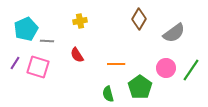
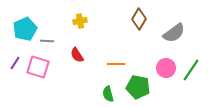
cyan pentagon: moved 1 px left
green pentagon: moved 2 px left; rotated 25 degrees counterclockwise
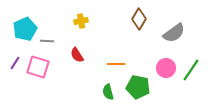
yellow cross: moved 1 px right
green semicircle: moved 2 px up
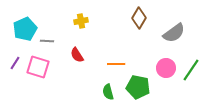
brown diamond: moved 1 px up
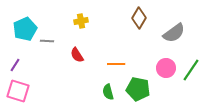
purple line: moved 2 px down
pink square: moved 20 px left, 24 px down
green pentagon: moved 2 px down
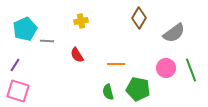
green line: rotated 55 degrees counterclockwise
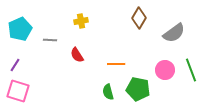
cyan pentagon: moved 5 px left
gray line: moved 3 px right, 1 px up
pink circle: moved 1 px left, 2 px down
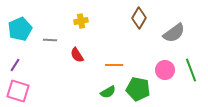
orange line: moved 2 px left, 1 px down
green semicircle: rotated 105 degrees counterclockwise
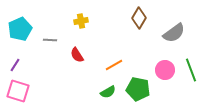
orange line: rotated 30 degrees counterclockwise
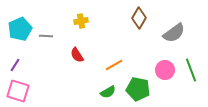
gray line: moved 4 px left, 4 px up
